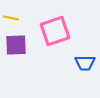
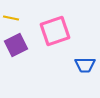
purple square: rotated 25 degrees counterclockwise
blue trapezoid: moved 2 px down
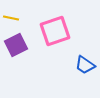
blue trapezoid: rotated 35 degrees clockwise
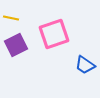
pink square: moved 1 px left, 3 px down
